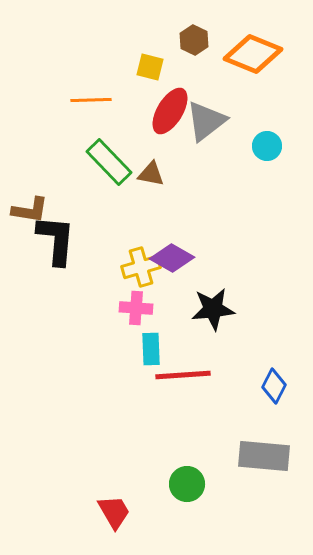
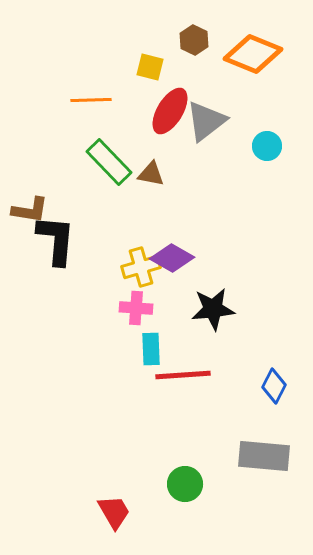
green circle: moved 2 px left
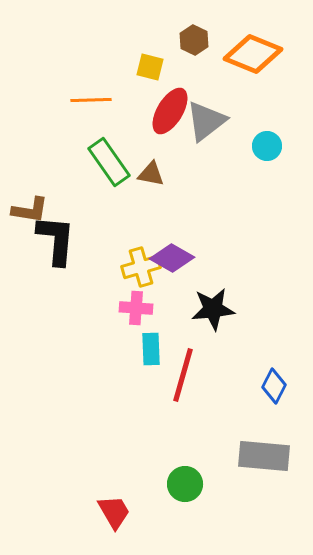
green rectangle: rotated 9 degrees clockwise
red line: rotated 70 degrees counterclockwise
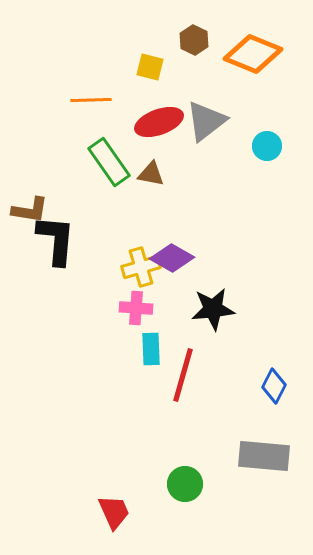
red ellipse: moved 11 px left, 11 px down; rotated 39 degrees clockwise
red trapezoid: rotated 6 degrees clockwise
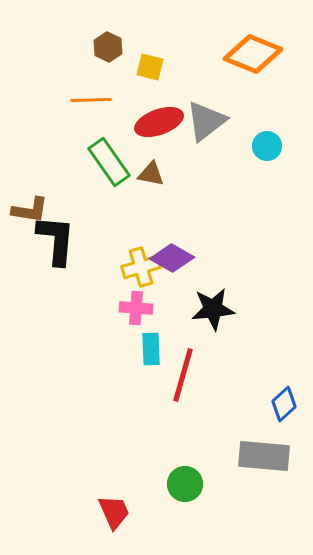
brown hexagon: moved 86 px left, 7 px down
blue diamond: moved 10 px right, 18 px down; rotated 20 degrees clockwise
